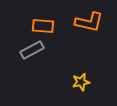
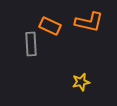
orange rectangle: moved 7 px right; rotated 20 degrees clockwise
gray rectangle: moved 1 px left, 6 px up; rotated 65 degrees counterclockwise
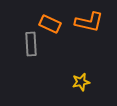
orange rectangle: moved 2 px up
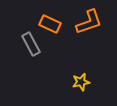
orange L-shape: rotated 32 degrees counterclockwise
gray rectangle: rotated 25 degrees counterclockwise
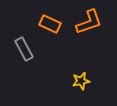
gray rectangle: moved 7 px left, 5 px down
yellow star: moved 1 px up
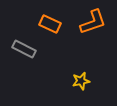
orange L-shape: moved 4 px right
gray rectangle: rotated 35 degrees counterclockwise
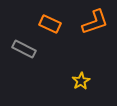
orange L-shape: moved 2 px right
yellow star: rotated 18 degrees counterclockwise
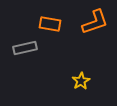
orange rectangle: rotated 15 degrees counterclockwise
gray rectangle: moved 1 px right, 1 px up; rotated 40 degrees counterclockwise
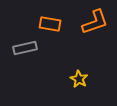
yellow star: moved 2 px left, 2 px up; rotated 12 degrees counterclockwise
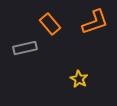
orange rectangle: rotated 40 degrees clockwise
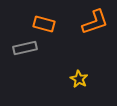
orange rectangle: moved 6 px left; rotated 35 degrees counterclockwise
